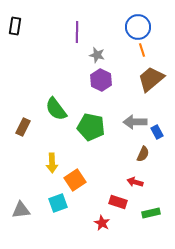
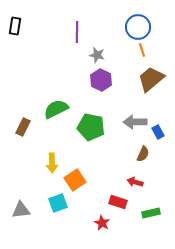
green semicircle: rotated 100 degrees clockwise
blue rectangle: moved 1 px right
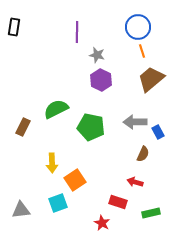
black rectangle: moved 1 px left, 1 px down
orange line: moved 1 px down
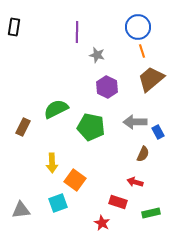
purple hexagon: moved 6 px right, 7 px down
orange square: rotated 20 degrees counterclockwise
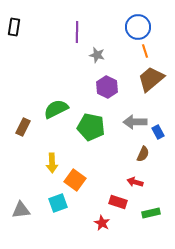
orange line: moved 3 px right
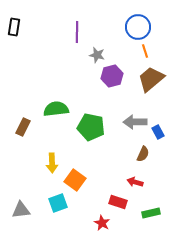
purple hexagon: moved 5 px right, 11 px up; rotated 20 degrees clockwise
green semicircle: rotated 20 degrees clockwise
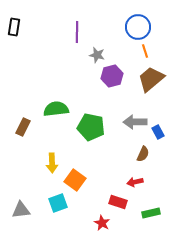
red arrow: rotated 28 degrees counterclockwise
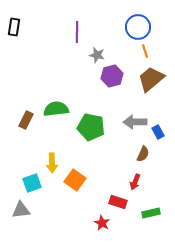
brown rectangle: moved 3 px right, 7 px up
red arrow: rotated 56 degrees counterclockwise
cyan square: moved 26 px left, 20 px up
